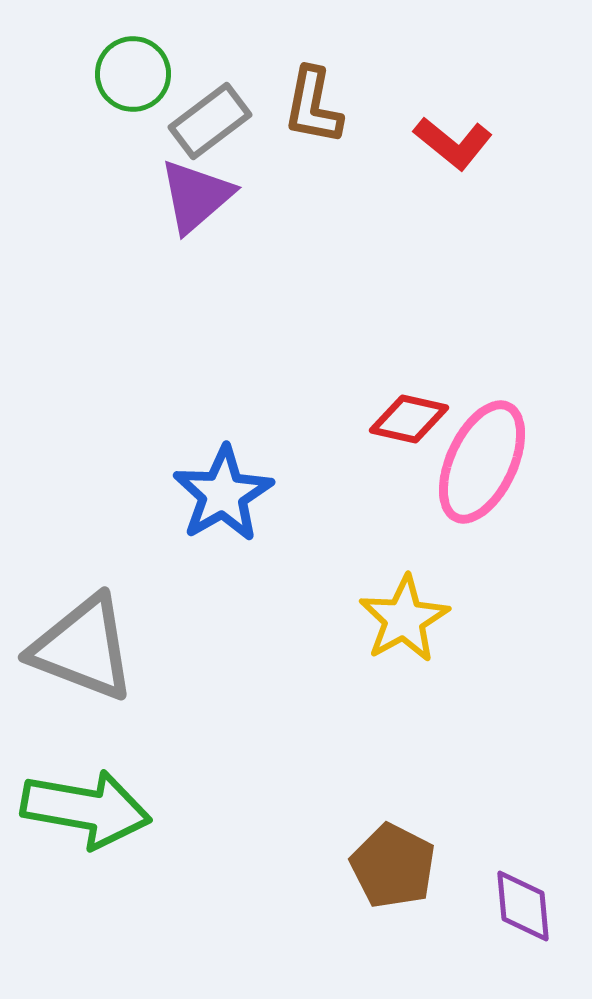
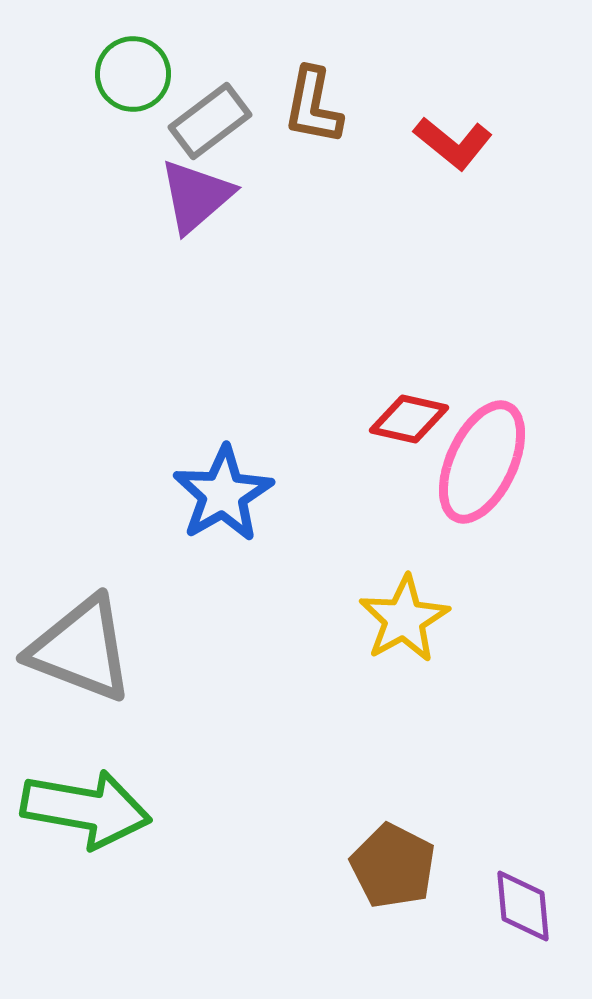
gray triangle: moved 2 px left, 1 px down
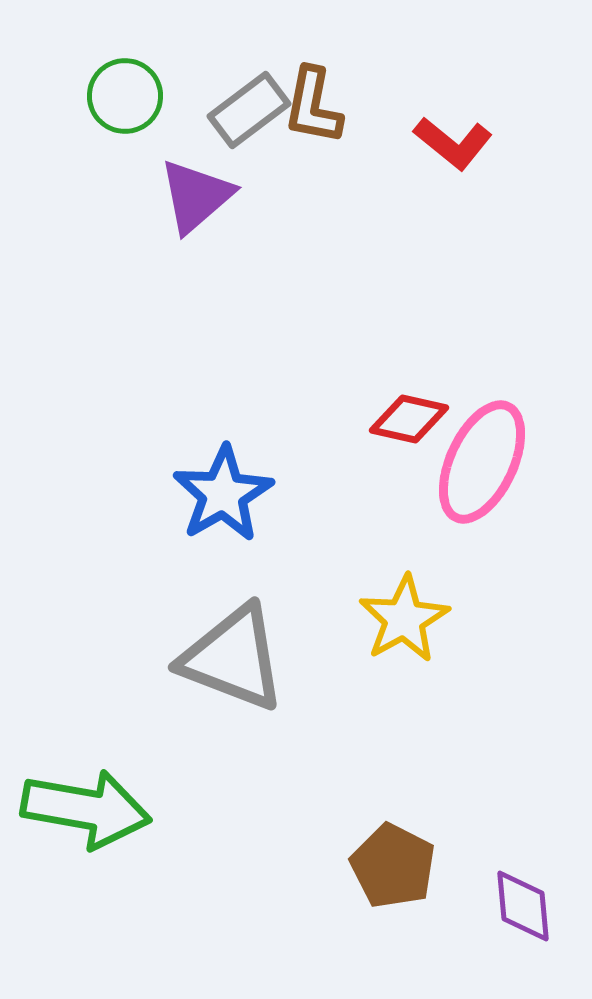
green circle: moved 8 px left, 22 px down
gray rectangle: moved 39 px right, 11 px up
gray triangle: moved 152 px right, 9 px down
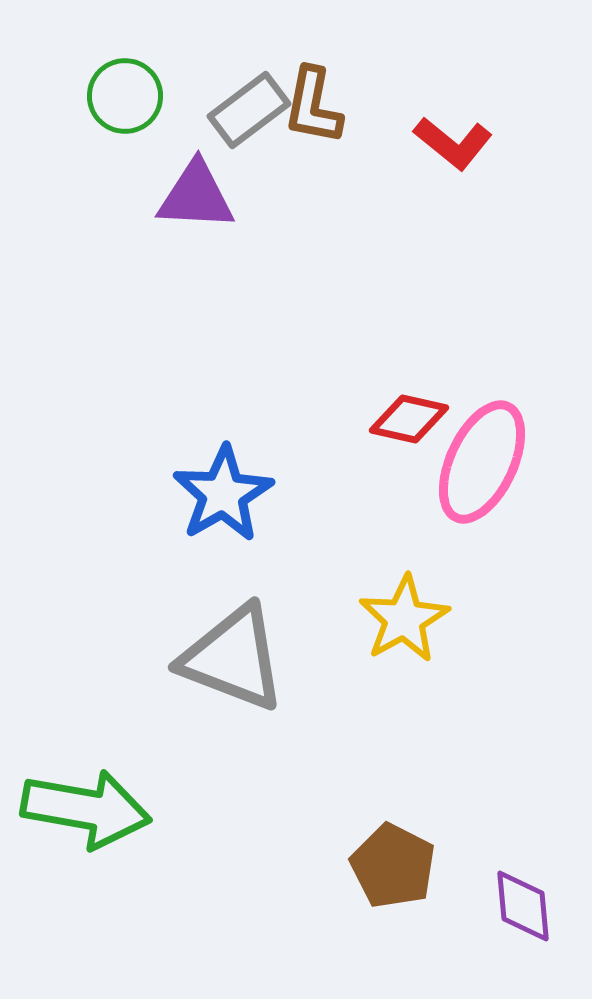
purple triangle: rotated 44 degrees clockwise
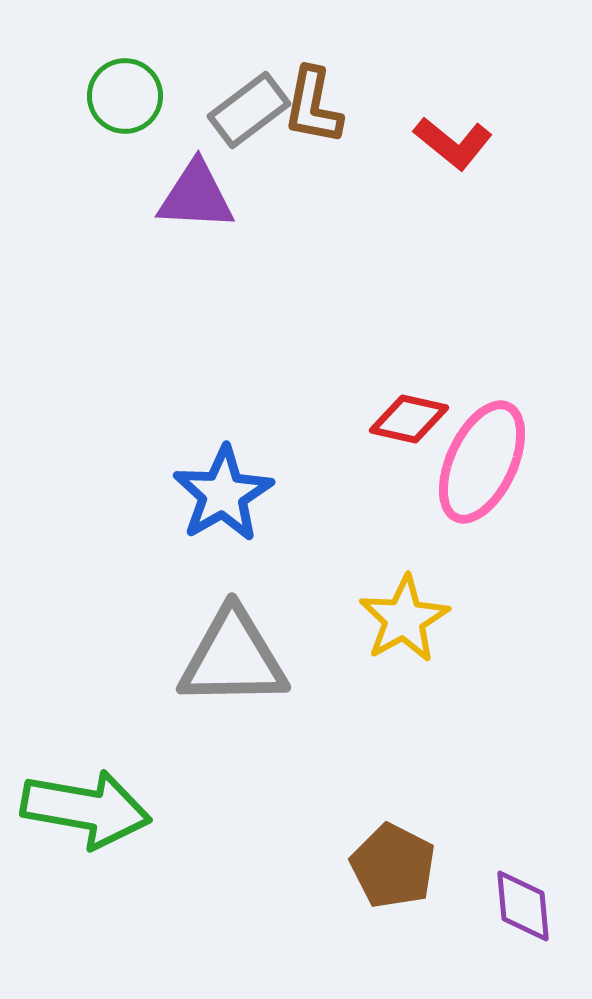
gray triangle: rotated 22 degrees counterclockwise
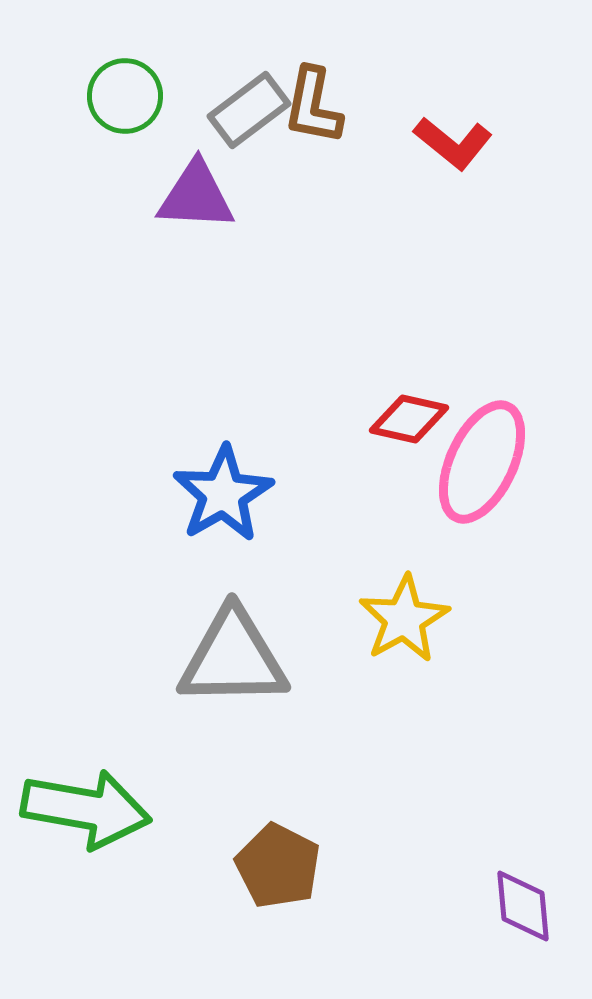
brown pentagon: moved 115 px left
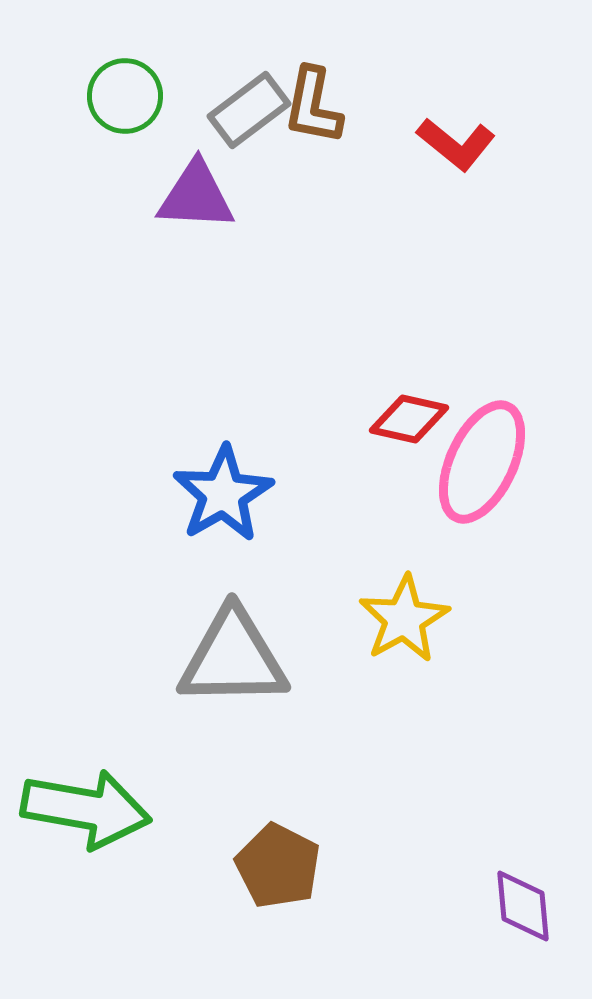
red L-shape: moved 3 px right, 1 px down
